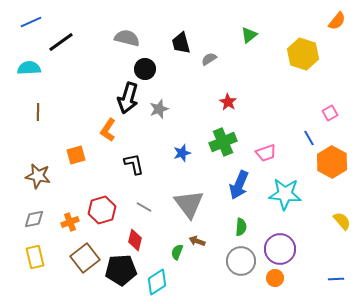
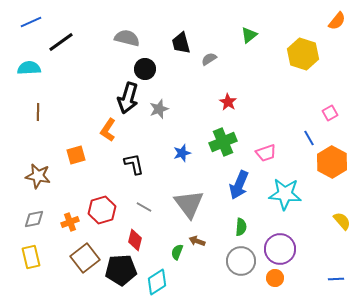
yellow rectangle at (35, 257): moved 4 px left
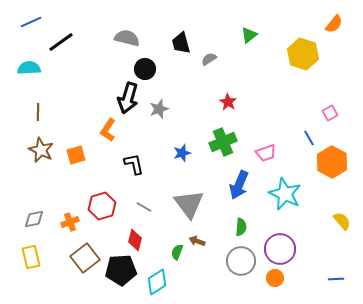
orange semicircle at (337, 21): moved 3 px left, 3 px down
brown star at (38, 176): moved 3 px right, 26 px up; rotated 15 degrees clockwise
cyan star at (285, 194): rotated 20 degrees clockwise
red hexagon at (102, 210): moved 4 px up
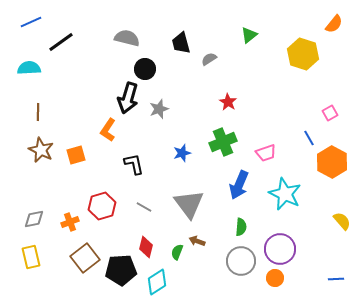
red diamond at (135, 240): moved 11 px right, 7 px down
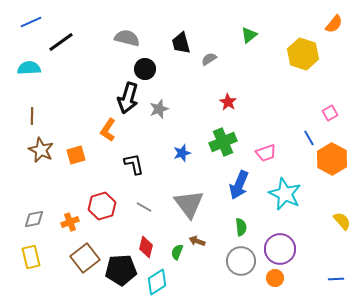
brown line at (38, 112): moved 6 px left, 4 px down
orange hexagon at (332, 162): moved 3 px up
green semicircle at (241, 227): rotated 12 degrees counterclockwise
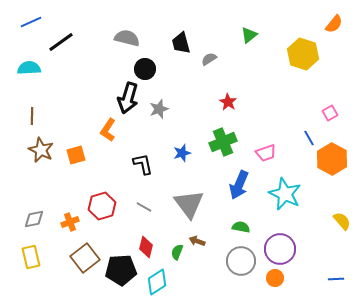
black L-shape at (134, 164): moved 9 px right
green semicircle at (241, 227): rotated 72 degrees counterclockwise
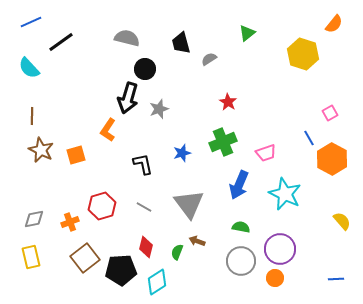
green triangle at (249, 35): moved 2 px left, 2 px up
cyan semicircle at (29, 68): rotated 130 degrees counterclockwise
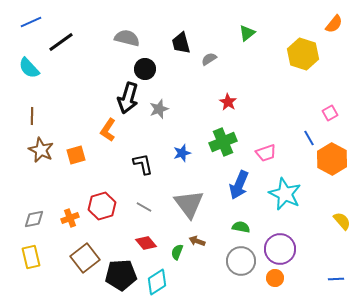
orange cross at (70, 222): moved 4 px up
red diamond at (146, 247): moved 4 px up; rotated 55 degrees counterclockwise
black pentagon at (121, 270): moved 5 px down
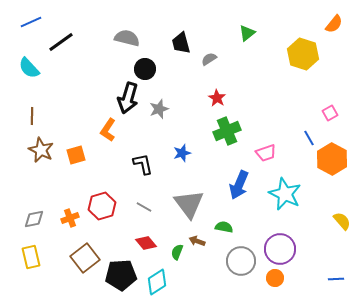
red star at (228, 102): moved 11 px left, 4 px up
green cross at (223, 142): moved 4 px right, 11 px up
green semicircle at (241, 227): moved 17 px left
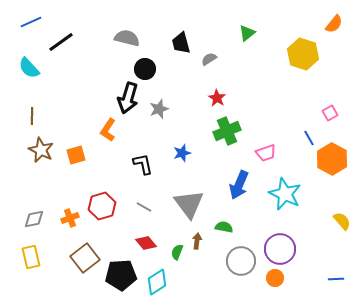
brown arrow at (197, 241): rotated 77 degrees clockwise
